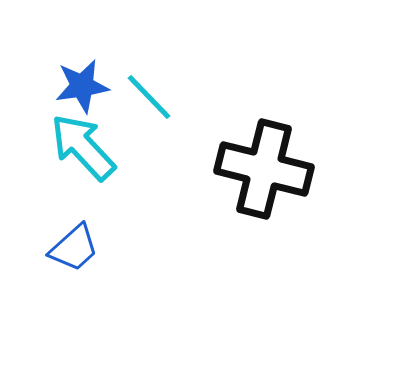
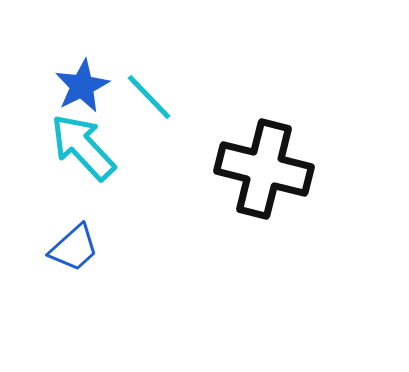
blue star: rotated 18 degrees counterclockwise
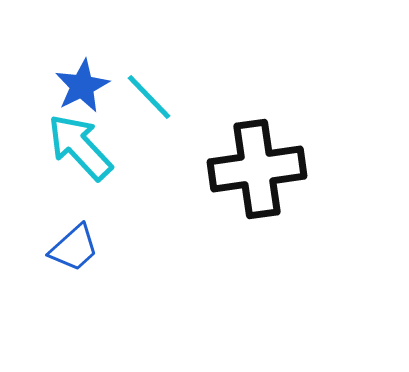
cyan arrow: moved 3 px left
black cross: moved 7 px left; rotated 22 degrees counterclockwise
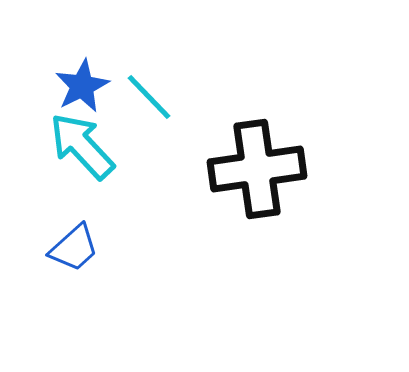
cyan arrow: moved 2 px right, 1 px up
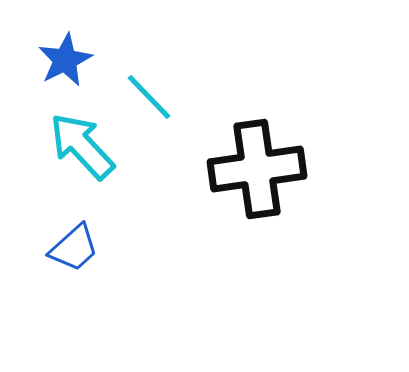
blue star: moved 17 px left, 26 px up
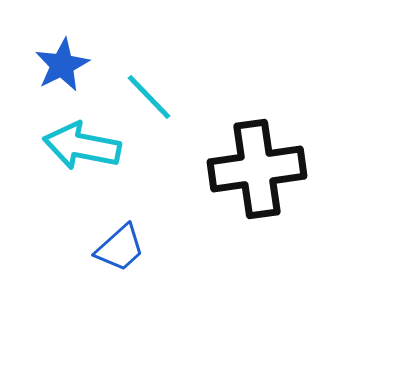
blue star: moved 3 px left, 5 px down
cyan arrow: rotated 36 degrees counterclockwise
blue trapezoid: moved 46 px right
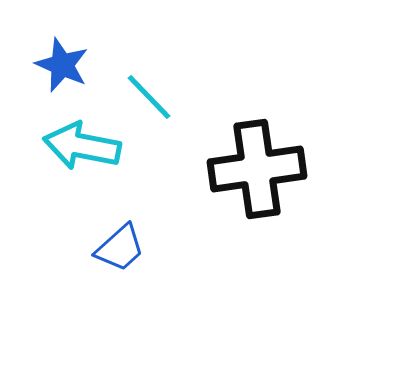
blue star: rotated 22 degrees counterclockwise
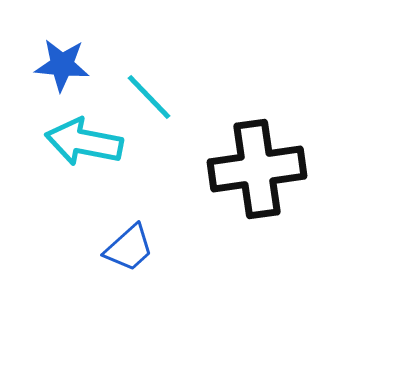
blue star: rotated 18 degrees counterclockwise
cyan arrow: moved 2 px right, 4 px up
blue trapezoid: moved 9 px right
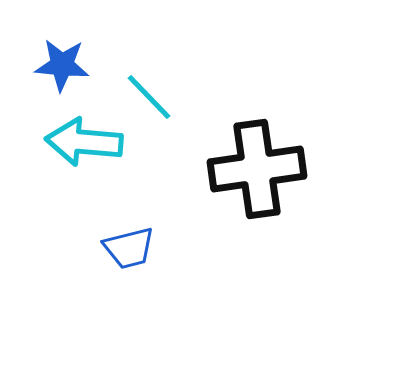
cyan arrow: rotated 6 degrees counterclockwise
blue trapezoid: rotated 28 degrees clockwise
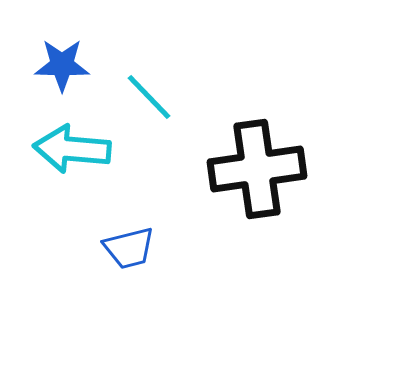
blue star: rotated 4 degrees counterclockwise
cyan arrow: moved 12 px left, 7 px down
